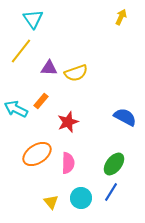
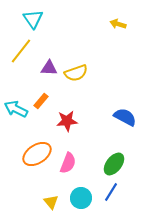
yellow arrow: moved 3 px left, 7 px down; rotated 98 degrees counterclockwise
red star: moved 1 px left, 1 px up; rotated 15 degrees clockwise
pink semicircle: rotated 20 degrees clockwise
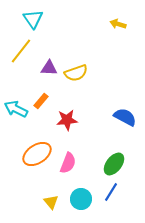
red star: moved 1 px up
cyan circle: moved 1 px down
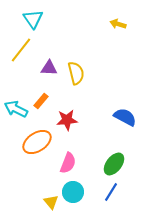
yellow line: moved 1 px up
yellow semicircle: rotated 85 degrees counterclockwise
orange ellipse: moved 12 px up
cyan circle: moved 8 px left, 7 px up
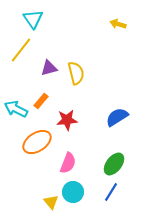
purple triangle: rotated 18 degrees counterclockwise
blue semicircle: moved 8 px left; rotated 60 degrees counterclockwise
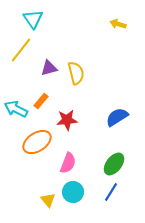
yellow triangle: moved 3 px left, 2 px up
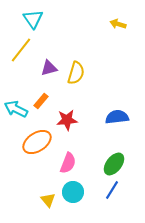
yellow semicircle: rotated 30 degrees clockwise
blue semicircle: rotated 25 degrees clockwise
blue line: moved 1 px right, 2 px up
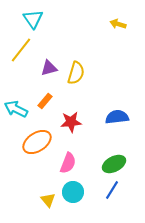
orange rectangle: moved 4 px right
red star: moved 4 px right, 2 px down
green ellipse: rotated 25 degrees clockwise
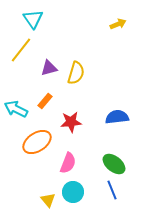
yellow arrow: rotated 140 degrees clockwise
green ellipse: rotated 65 degrees clockwise
blue line: rotated 54 degrees counterclockwise
